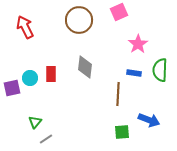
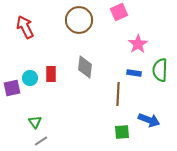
green triangle: rotated 16 degrees counterclockwise
gray line: moved 5 px left, 2 px down
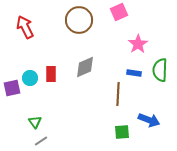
gray diamond: rotated 60 degrees clockwise
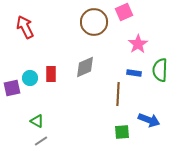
pink square: moved 5 px right
brown circle: moved 15 px right, 2 px down
green triangle: moved 2 px right, 1 px up; rotated 24 degrees counterclockwise
